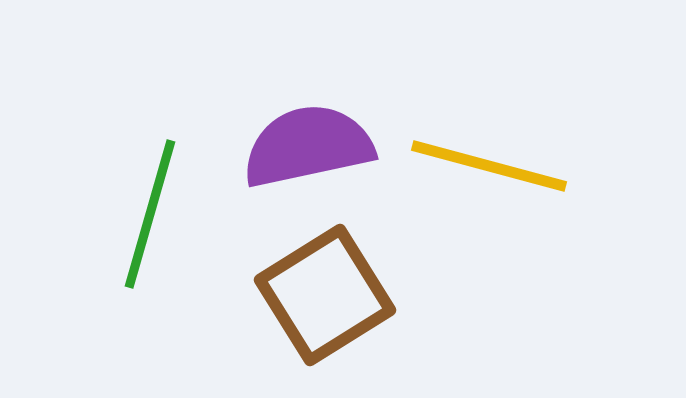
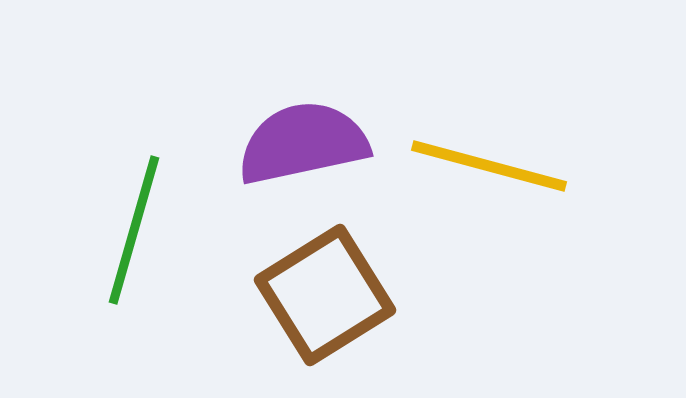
purple semicircle: moved 5 px left, 3 px up
green line: moved 16 px left, 16 px down
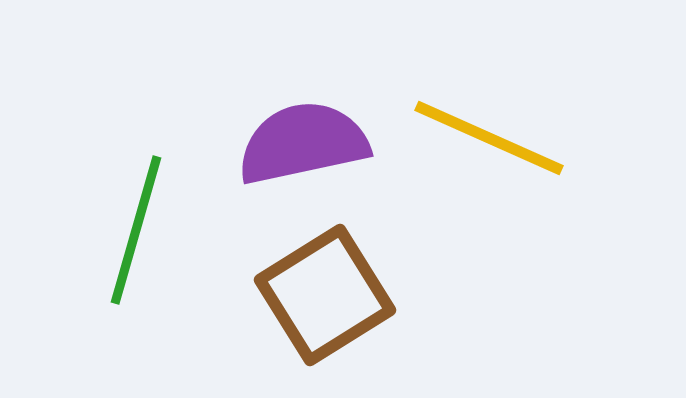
yellow line: moved 28 px up; rotated 9 degrees clockwise
green line: moved 2 px right
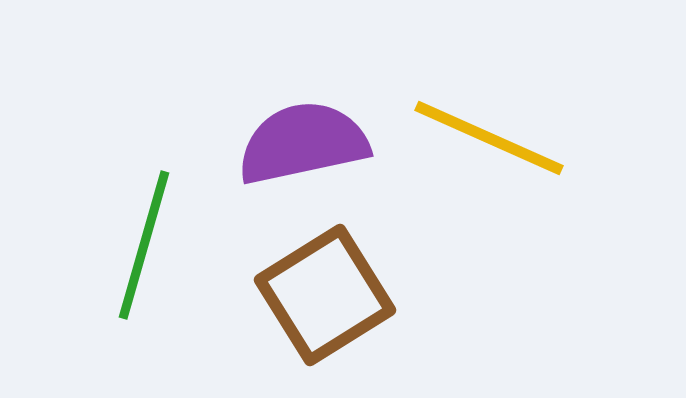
green line: moved 8 px right, 15 px down
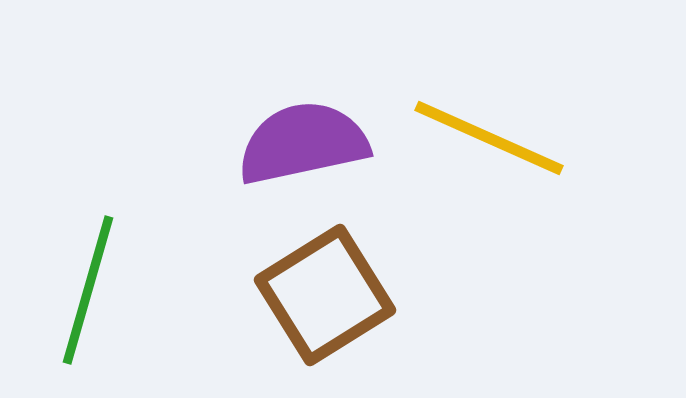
green line: moved 56 px left, 45 px down
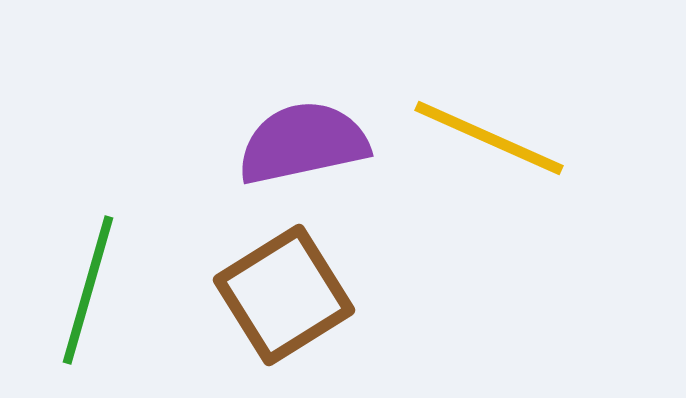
brown square: moved 41 px left
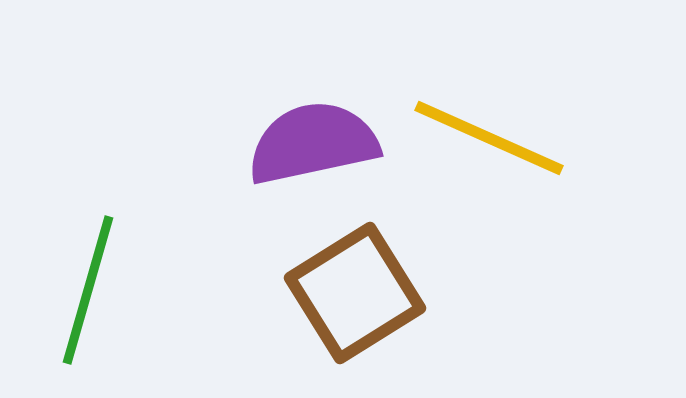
purple semicircle: moved 10 px right
brown square: moved 71 px right, 2 px up
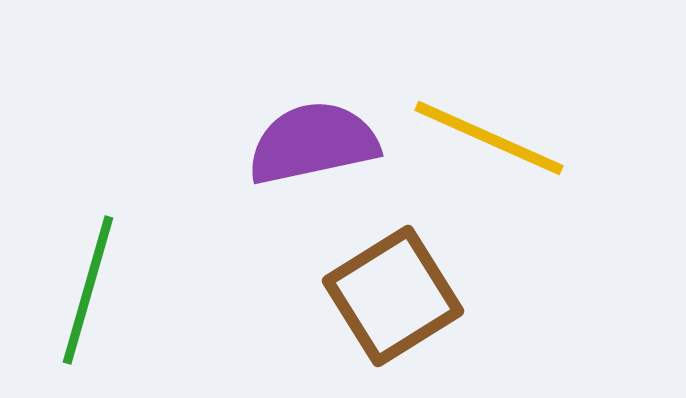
brown square: moved 38 px right, 3 px down
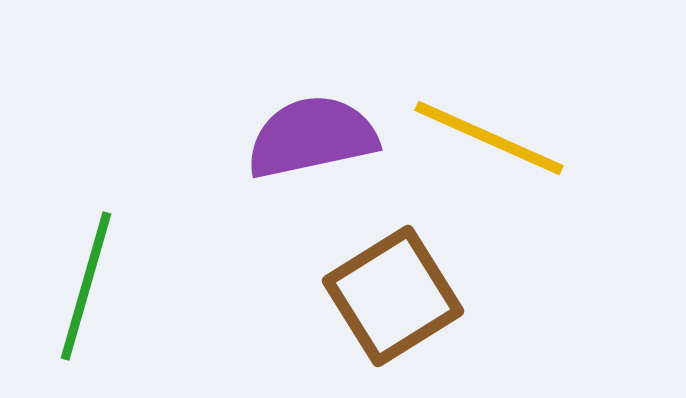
purple semicircle: moved 1 px left, 6 px up
green line: moved 2 px left, 4 px up
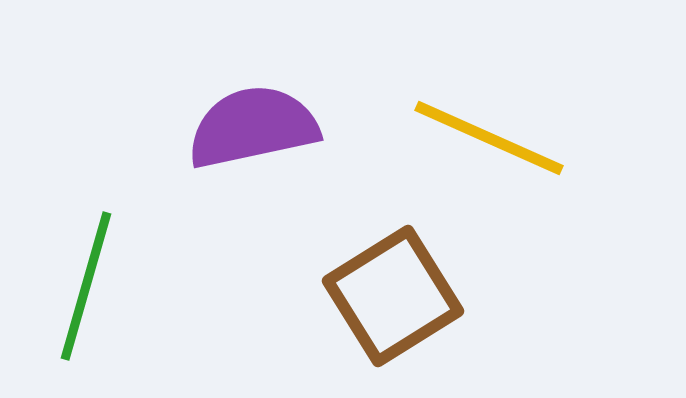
purple semicircle: moved 59 px left, 10 px up
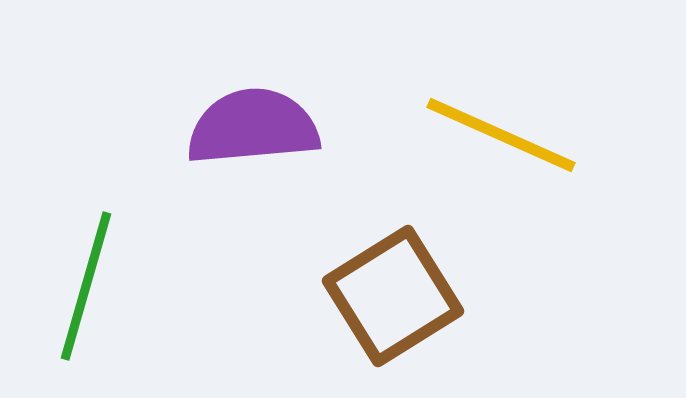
purple semicircle: rotated 7 degrees clockwise
yellow line: moved 12 px right, 3 px up
